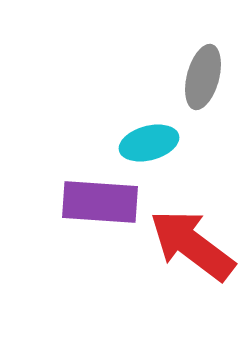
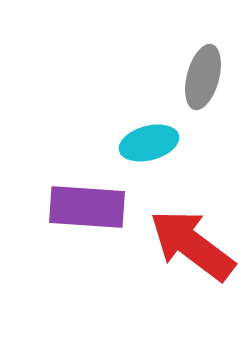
purple rectangle: moved 13 px left, 5 px down
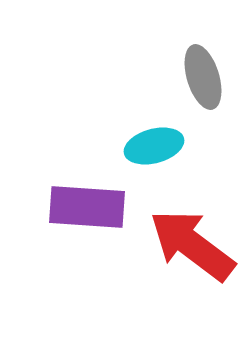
gray ellipse: rotated 32 degrees counterclockwise
cyan ellipse: moved 5 px right, 3 px down
